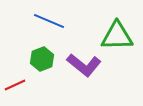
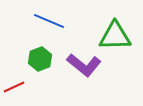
green triangle: moved 2 px left
green hexagon: moved 2 px left
red line: moved 1 px left, 2 px down
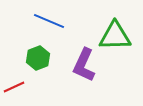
green hexagon: moved 2 px left, 1 px up
purple L-shape: rotated 76 degrees clockwise
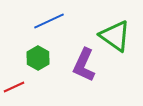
blue line: rotated 48 degrees counterclockwise
green triangle: rotated 36 degrees clockwise
green hexagon: rotated 10 degrees counterclockwise
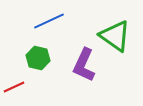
green hexagon: rotated 15 degrees counterclockwise
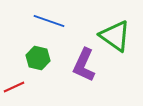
blue line: rotated 44 degrees clockwise
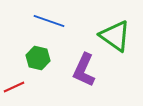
purple L-shape: moved 5 px down
